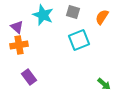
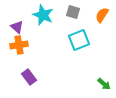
orange semicircle: moved 2 px up
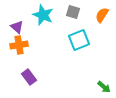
green arrow: moved 3 px down
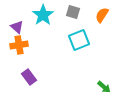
cyan star: rotated 15 degrees clockwise
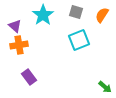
gray square: moved 3 px right
purple triangle: moved 2 px left, 1 px up
green arrow: moved 1 px right
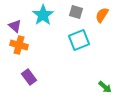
orange cross: rotated 24 degrees clockwise
